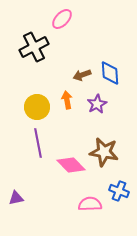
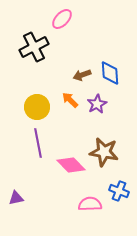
orange arrow: moved 3 px right; rotated 36 degrees counterclockwise
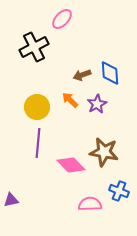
purple line: rotated 16 degrees clockwise
purple triangle: moved 5 px left, 2 px down
